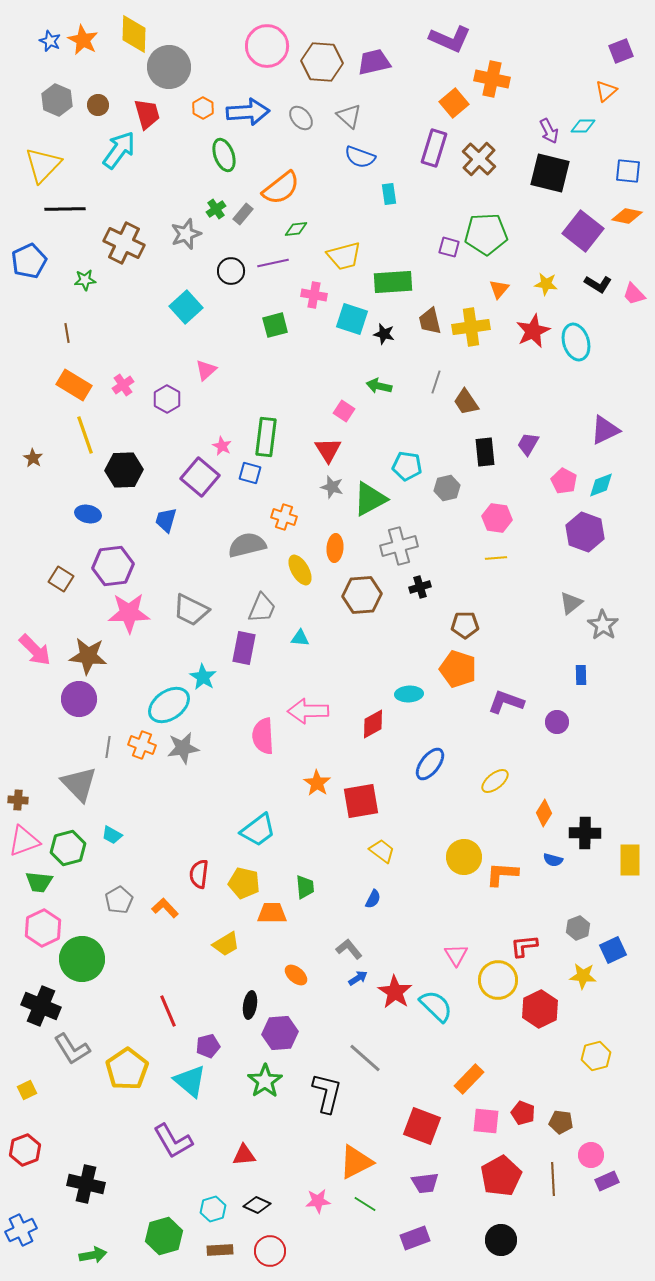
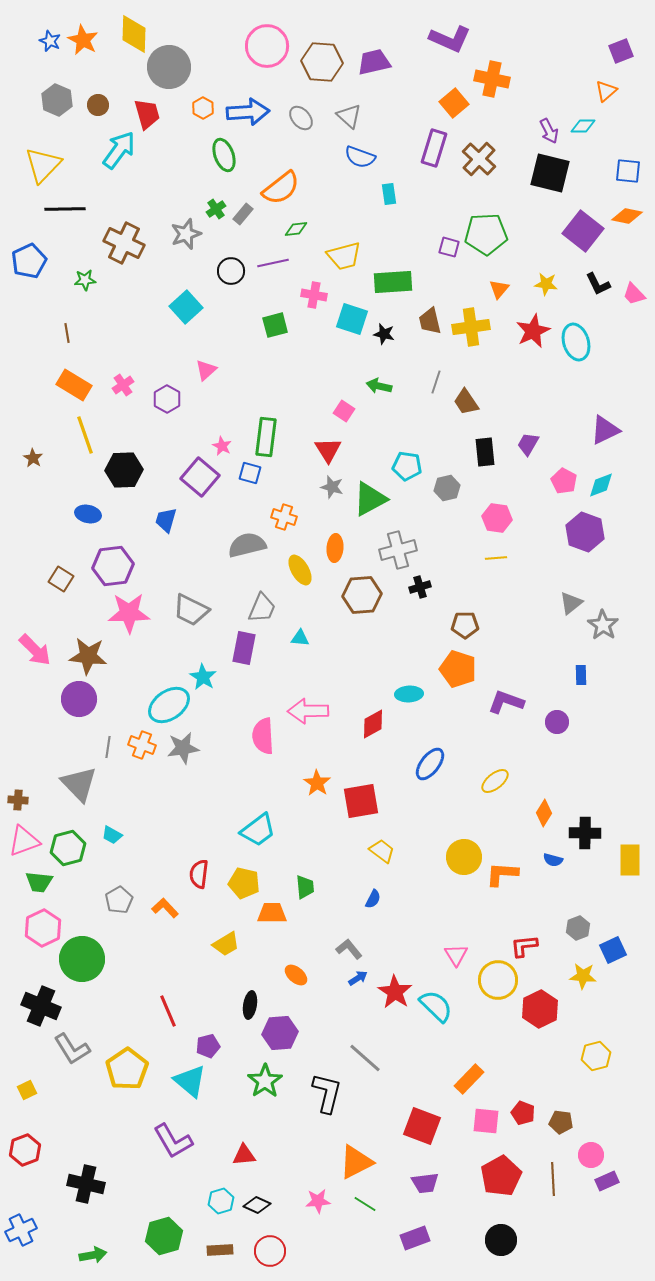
black L-shape at (598, 284): rotated 32 degrees clockwise
gray cross at (399, 546): moved 1 px left, 4 px down
cyan hexagon at (213, 1209): moved 8 px right, 8 px up
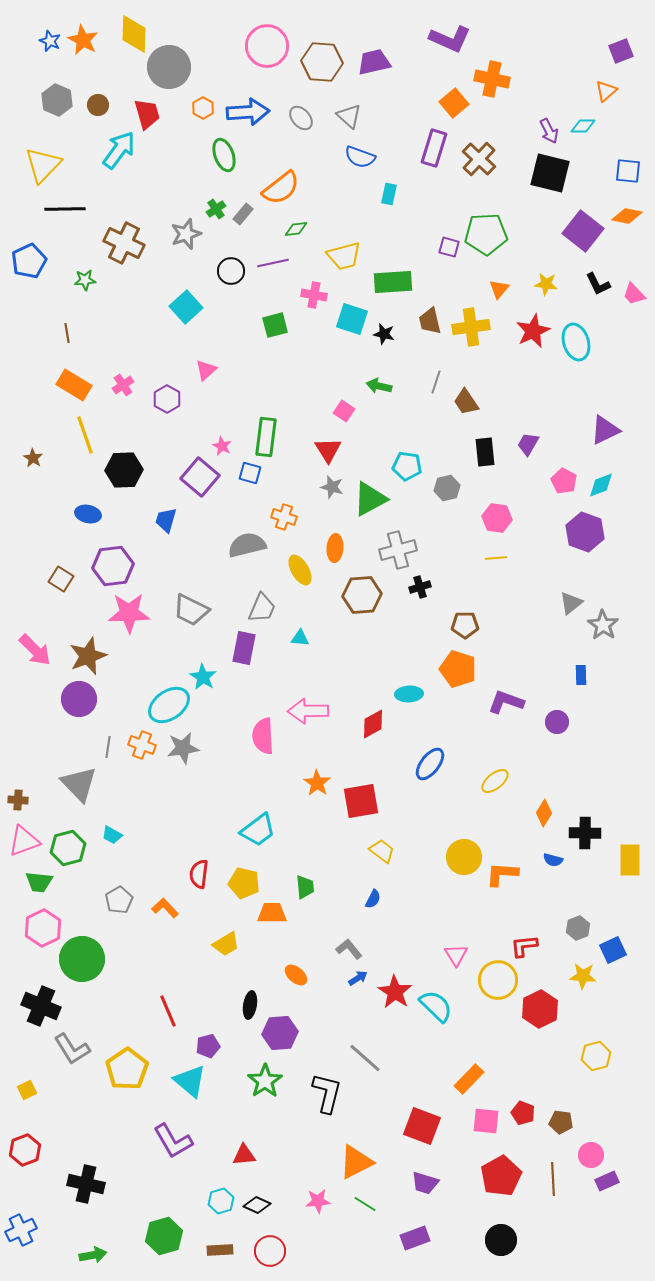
cyan rectangle at (389, 194): rotated 20 degrees clockwise
brown star at (88, 656): rotated 27 degrees counterclockwise
purple trapezoid at (425, 1183): rotated 24 degrees clockwise
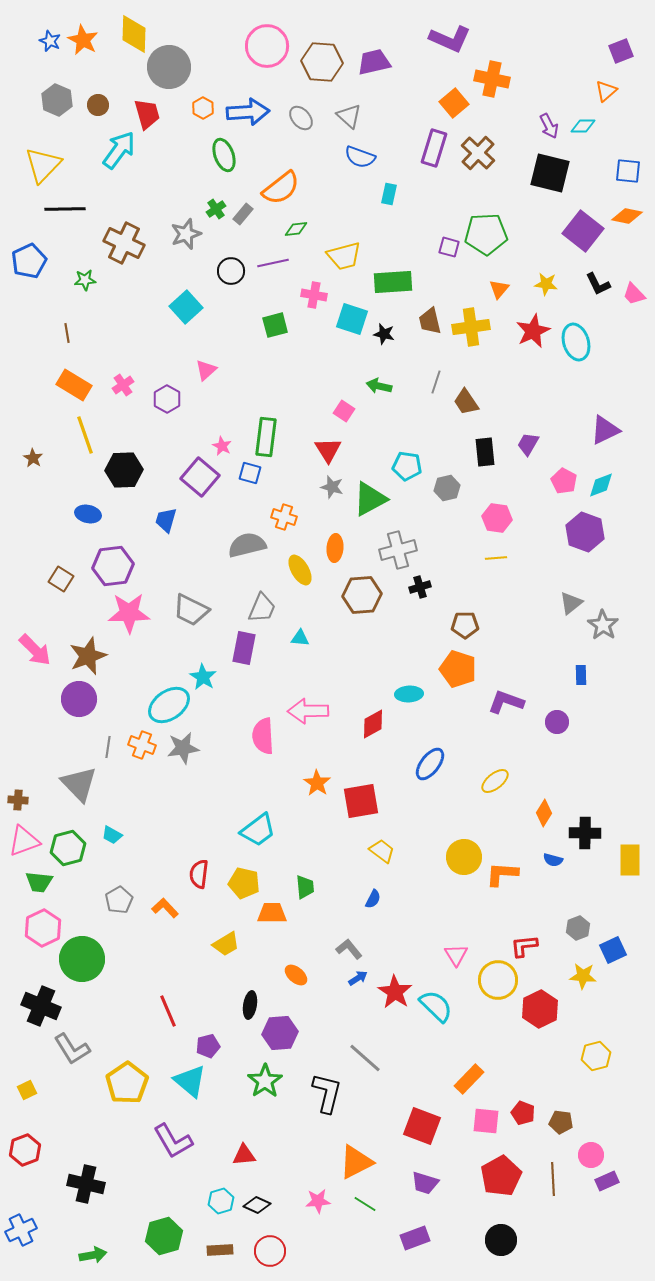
purple arrow at (549, 131): moved 5 px up
brown cross at (479, 159): moved 1 px left, 6 px up
yellow pentagon at (127, 1069): moved 14 px down
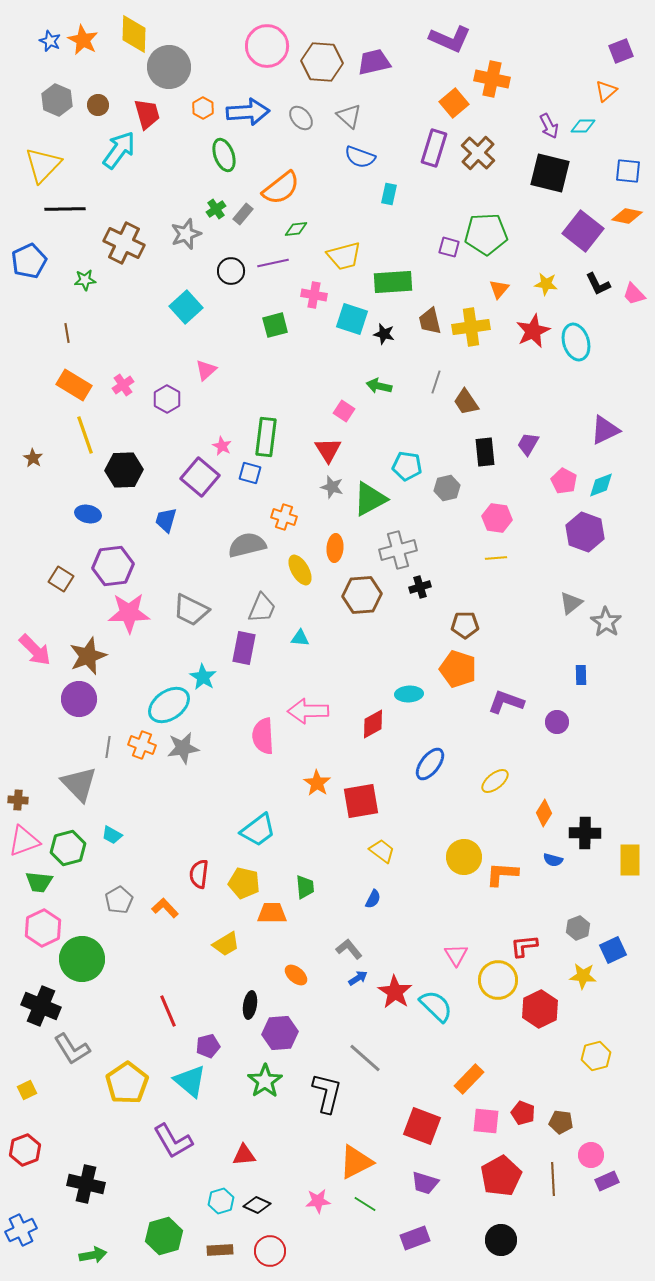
gray star at (603, 625): moved 3 px right, 3 px up
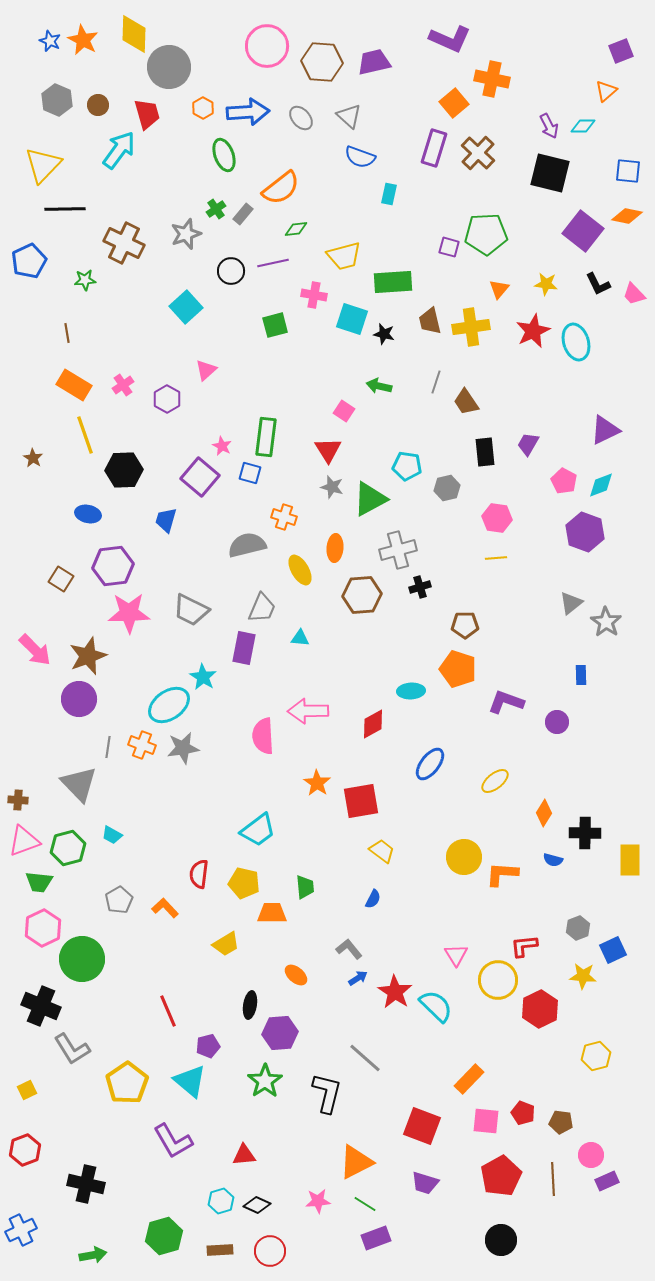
cyan ellipse at (409, 694): moved 2 px right, 3 px up
purple rectangle at (415, 1238): moved 39 px left
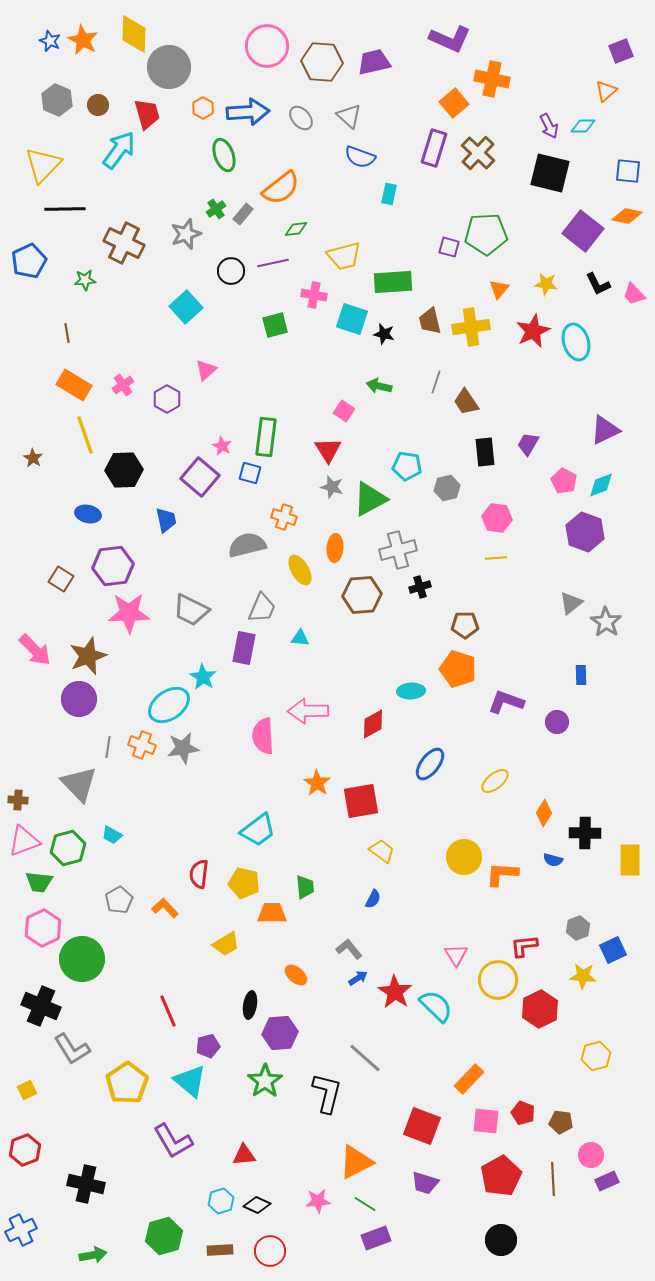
blue trapezoid at (166, 520): rotated 152 degrees clockwise
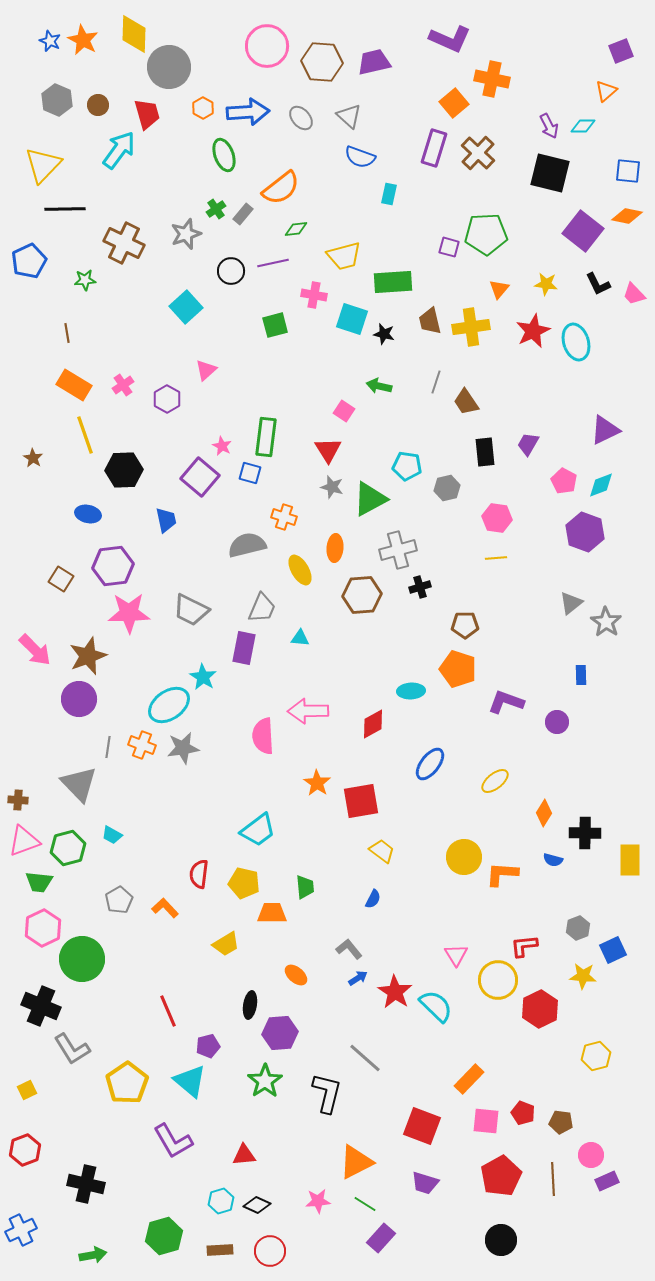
purple rectangle at (376, 1238): moved 5 px right; rotated 28 degrees counterclockwise
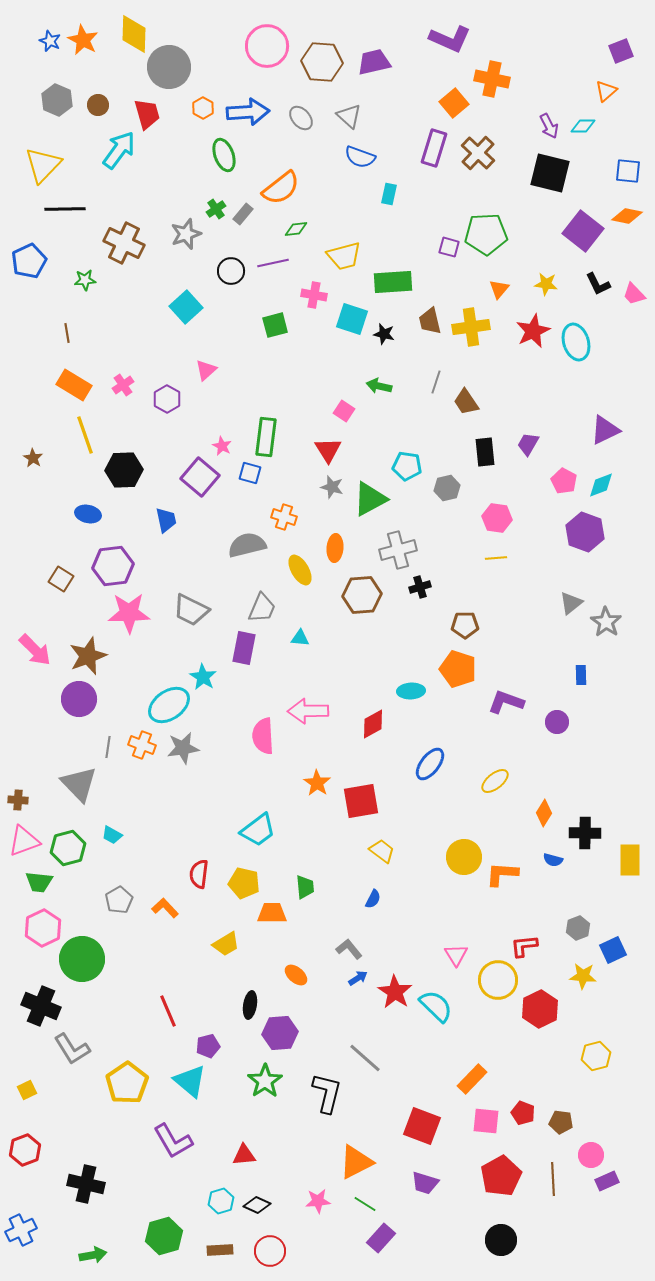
orange rectangle at (469, 1079): moved 3 px right
